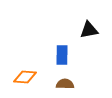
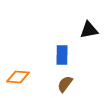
orange diamond: moved 7 px left
brown semicircle: rotated 54 degrees counterclockwise
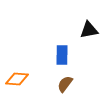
orange diamond: moved 1 px left, 2 px down
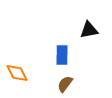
orange diamond: moved 6 px up; rotated 60 degrees clockwise
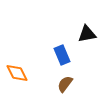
black triangle: moved 2 px left, 4 px down
blue rectangle: rotated 24 degrees counterclockwise
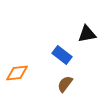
blue rectangle: rotated 30 degrees counterclockwise
orange diamond: rotated 70 degrees counterclockwise
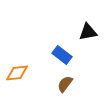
black triangle: moved 1 px right, 2 px up
